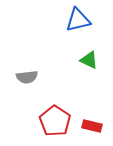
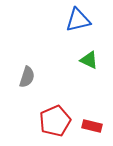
gray semicircle: rotated 65 degrees counterclockwise
red pentagon: rotated 16 degrees clockwise
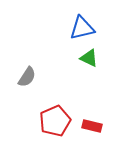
blue triangle: moved 4 px right, 8 px down
green triangle: moved 2 px up
gray semicircle: rotated 15 degrees clockwise
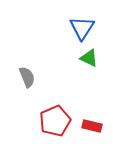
blue triangle: rotated 44 degrees counterclockwise
gray semicircle: rotated 55 degrees counterclockwise
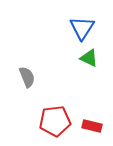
red pentagon: rotated 16 degrees clockwise
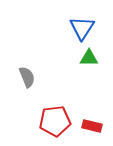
green triangle: rotated 24 degrees counterclockwise
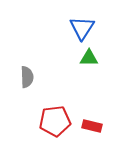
gray semicircle: rotated 20 degrees clockwise
